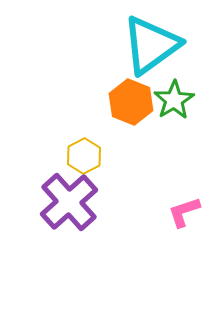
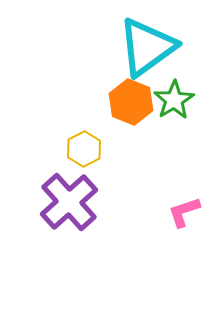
cyan triangle: moved 4 px left, 2 px down
yellow hexagon: moved 7 px up
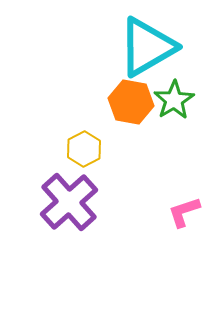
cyan triangle: rotated 6 degrees clockwise
orange hexagon: rotated 12 degrees counterclockwise
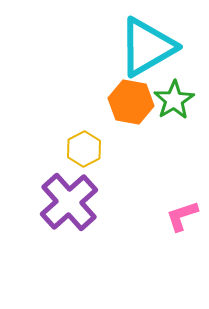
pink L-shape: moved 2 px left, 4 px down
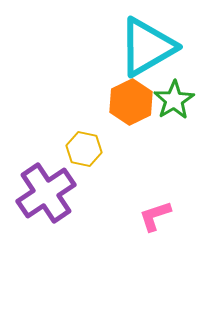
orange hexagon: rotated 24 degrees clockwise
yellow hexagon: rotated 20 degrees counterclockwise
purple cross: moved 23 px left, 9 px up; rotated 8 degrees clockwise
pink L-shape: moved 27 px left
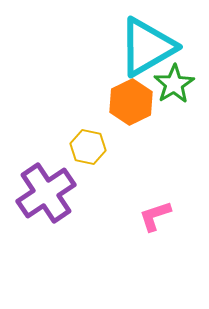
green star: moved 16 px up
yellow hexagon: moved 4 px right, 2 px up
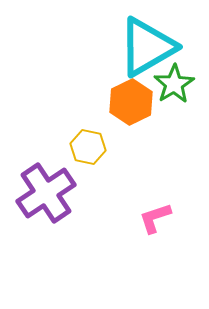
pink L-shape: moved 2 px down
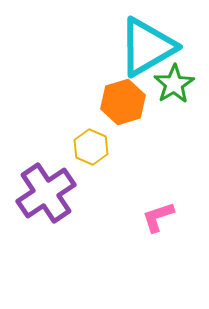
orange hexagon: moved 8 px left; rotated 9 degrees clockwise
yellow hexagon: moved 3 px right; rotated 12 degrees clockwise
pink L-shape: moved 3 px right, 1 px up
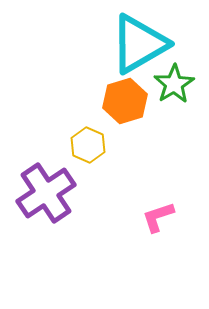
cyan triangle: moved 8 px left, 3 px up
orange hexagon: moved 2 px right, 1 px up
yellow hexagon: moved 3 px left, 2 px up
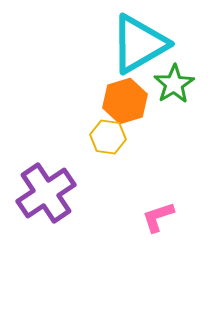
yellow hexagon: moved 20 px right, 8 px up; rotated 16 degrees counterclockwise
